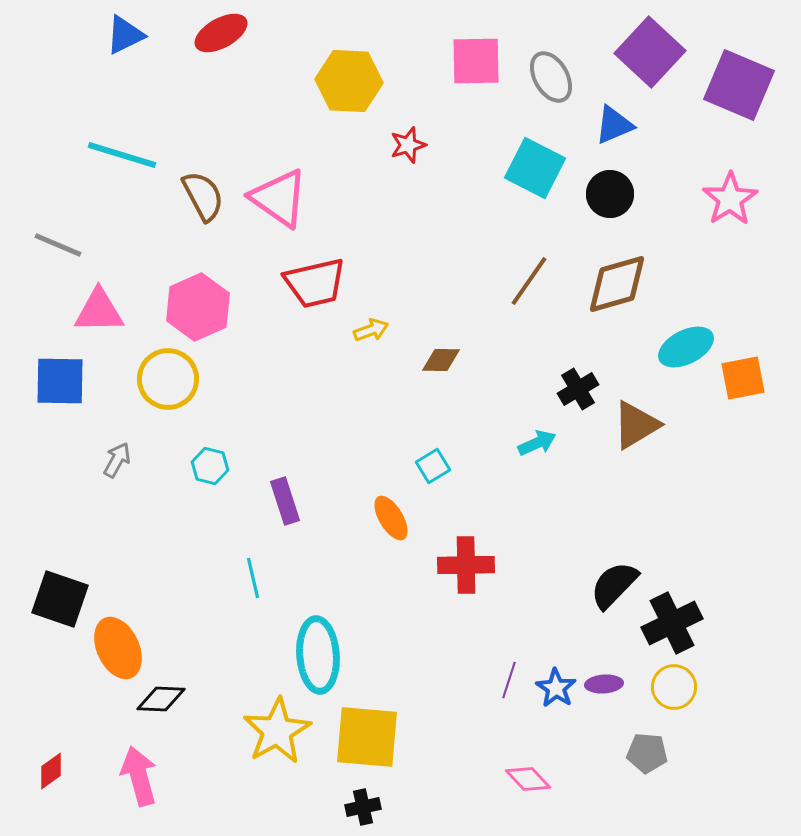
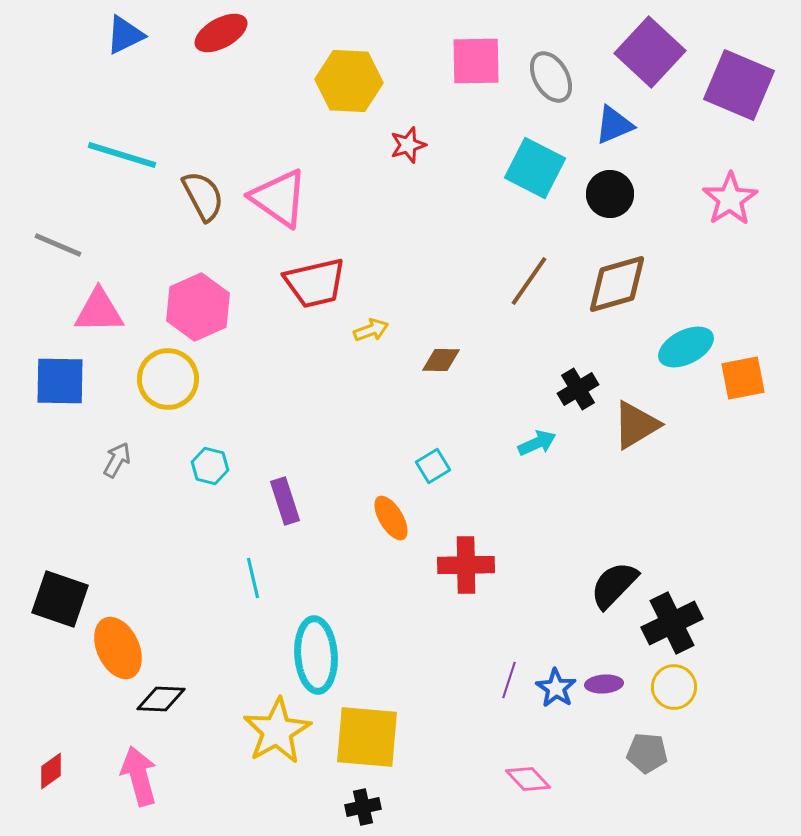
cyan ellipse at (318, 655): moved 2 px left
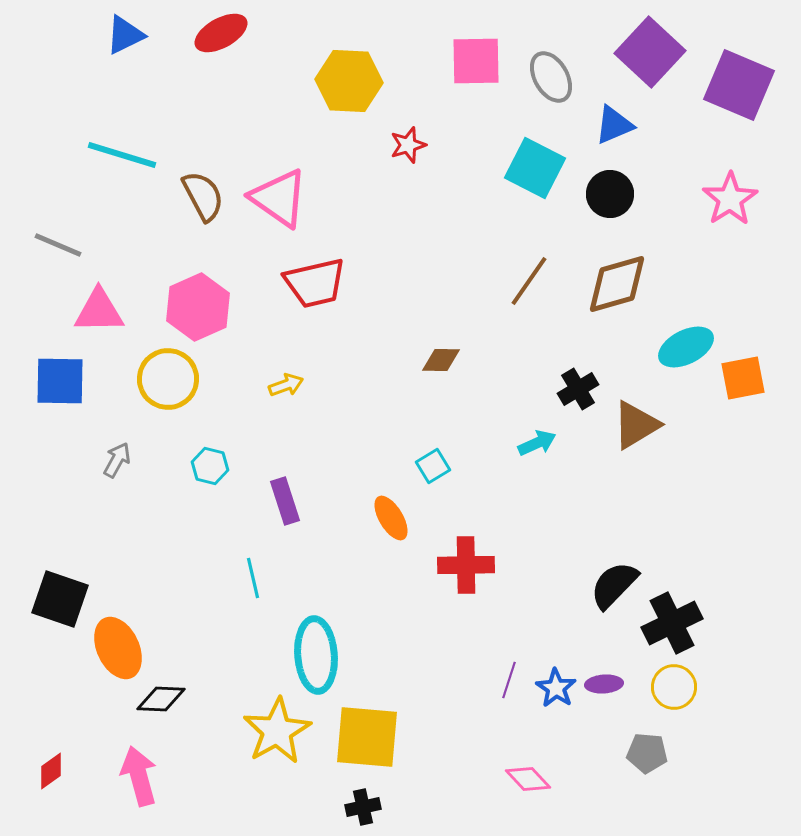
yellow arrow at (371, 330): moved 85 px left, 55 px down
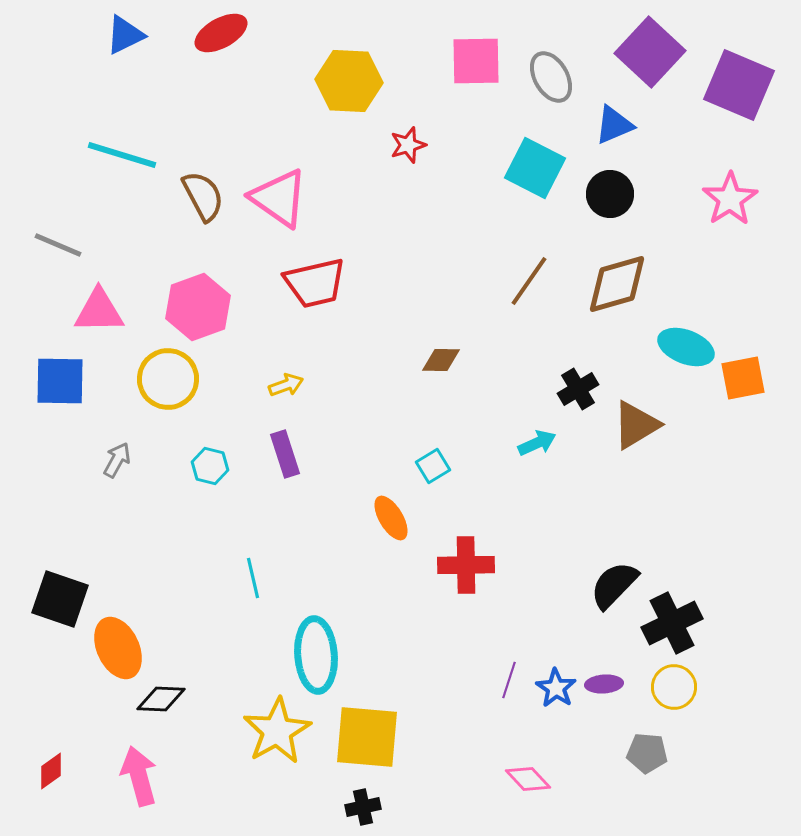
pink hexagon at (198, 307): rotated 4 degrees clockwise
cyan ellipse at (686, 347): rotated 48 degrees clockwise
purple rectangle at (285, 501): moved 47 px up
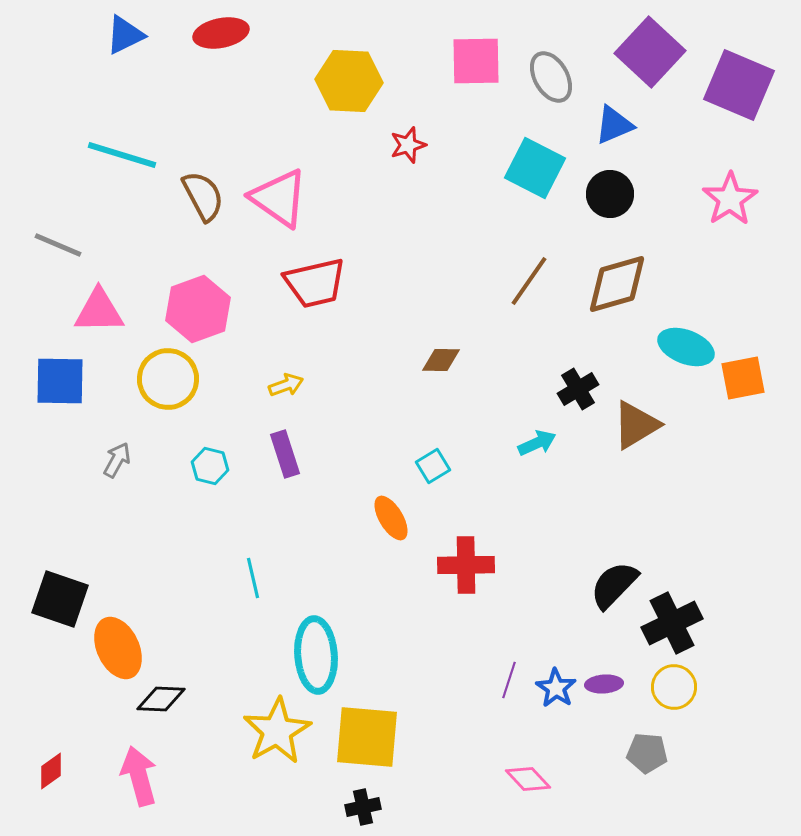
red ellipse at (221, 33): rotated 18 degrees clockwise
pink hexagon at (198, 307): moved 2 px down
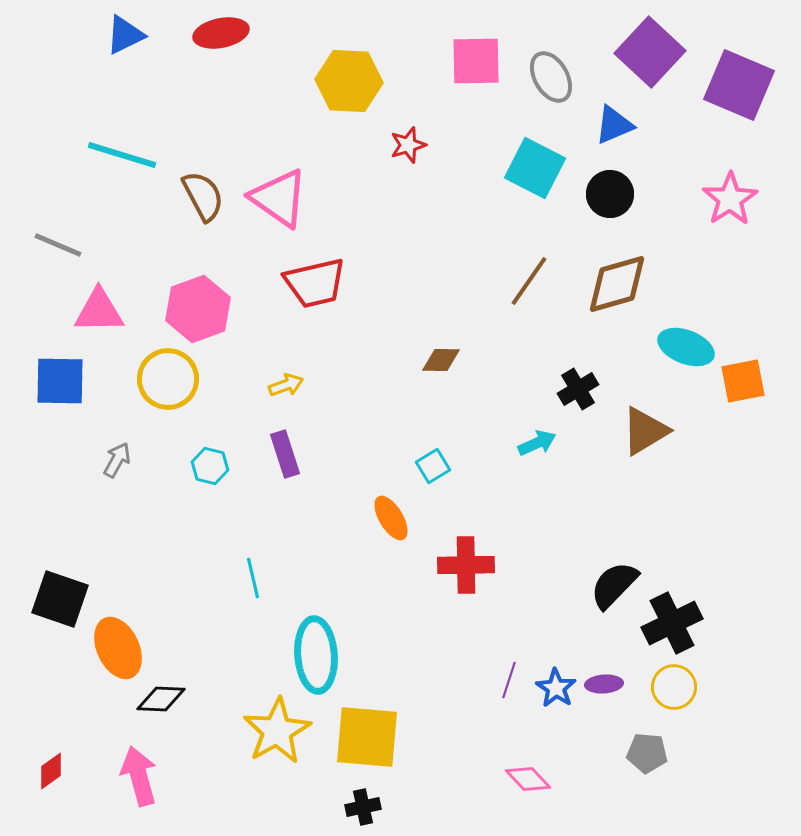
orange square at (743, 378): moved 3 px down
brown triangle at (636, 425): moved 9 px right, 6 px down
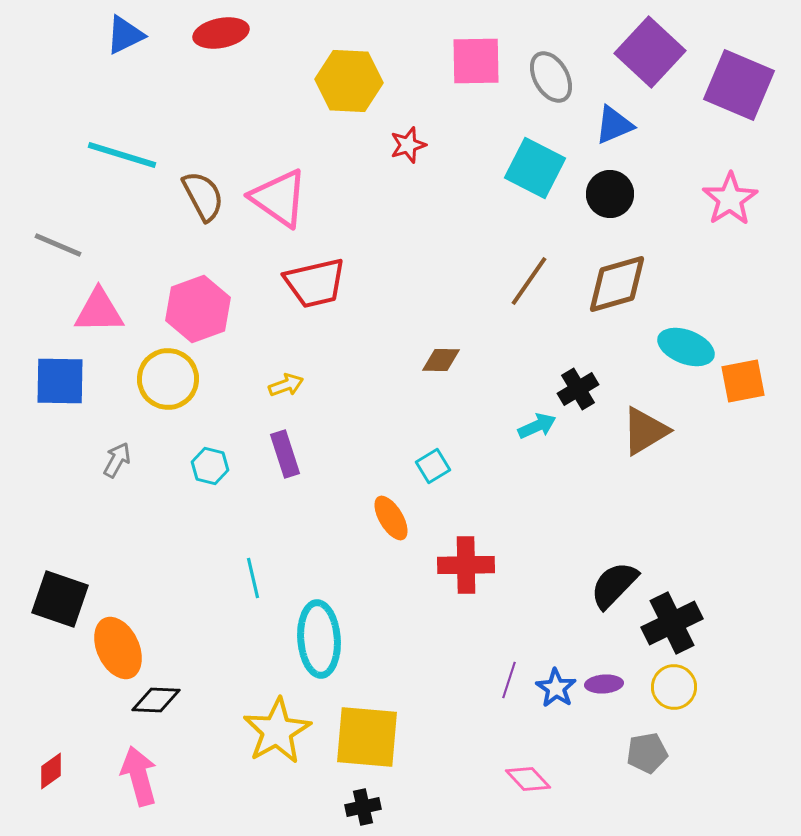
cyan arrow at (537, 443): moved 17 px up
cyan ellipse at (316, 655): moved 3 px right, 16 px up
black diamond at (161, 699): moved 5 px left, 1 px down
gray pentagon at (647, 753): rotated 15 degrees counterclockwise
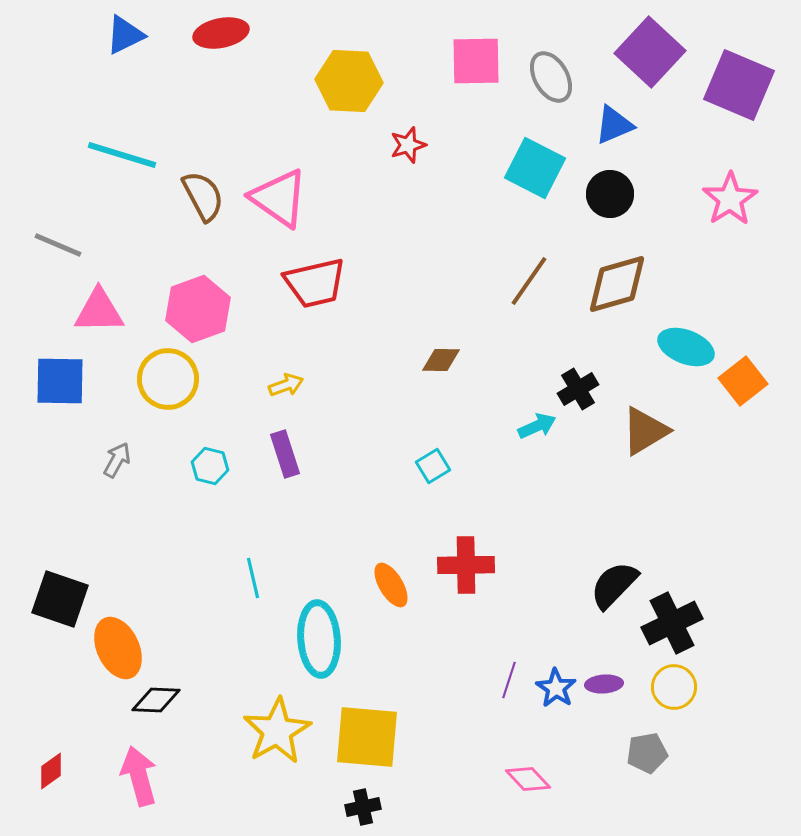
orange square at (743, 381): rotated 27 degrees counterclockwise
orange ellipse at (391, 518): moved 67 px down
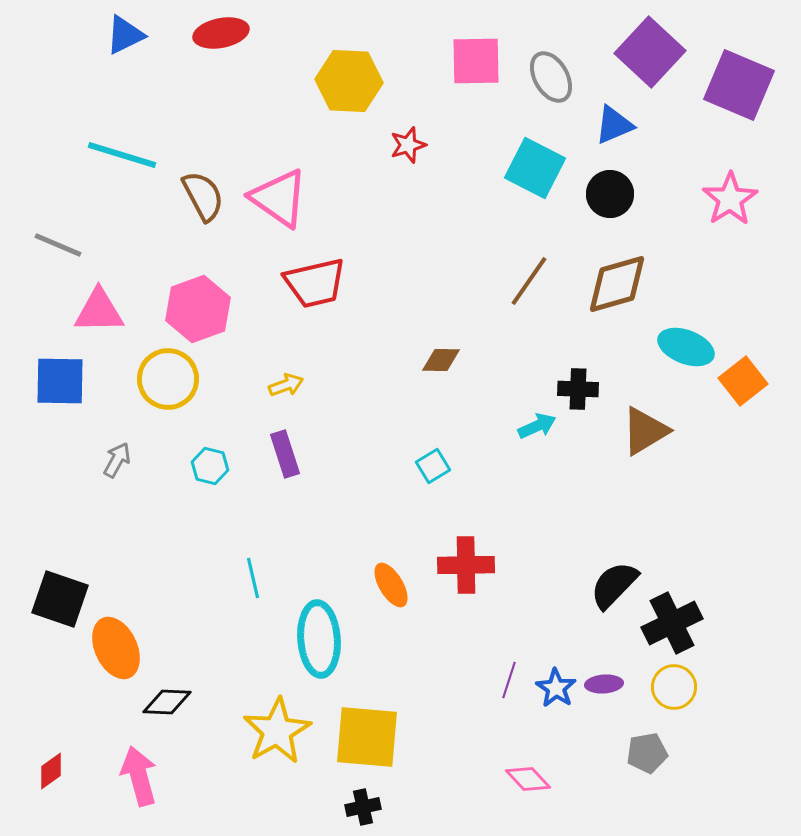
black cross at (578, 389): rotated 33 degrees clockwise
orange ellipse at (118, 648): moved 2 px left
black diamond at (156, 700): moved 11 px right, 2 px down
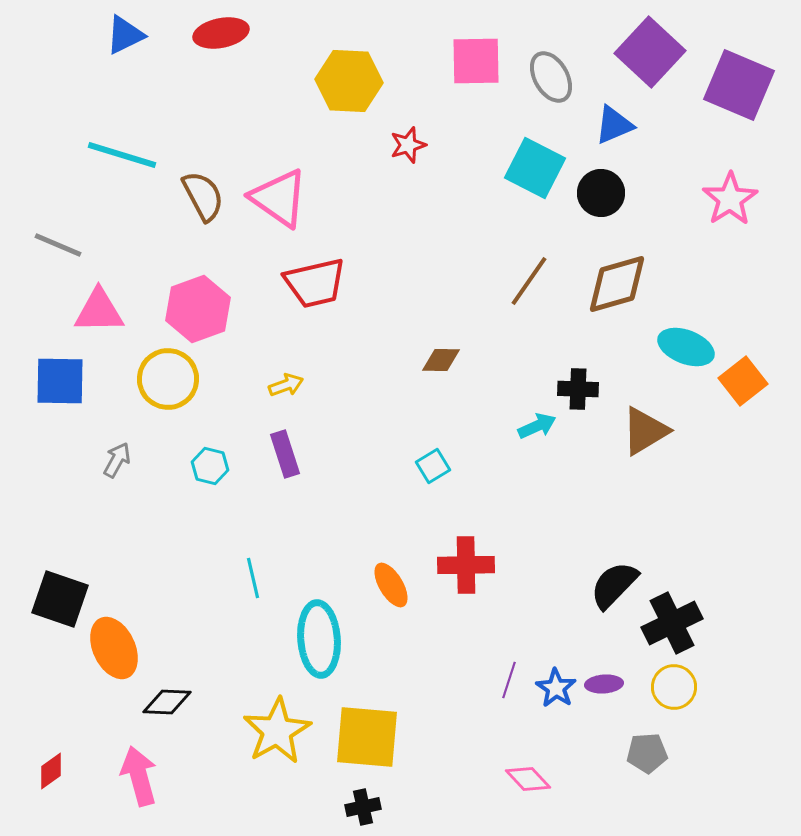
black circle at (610, 194): moved 9 px left, 1 px up
orange ellipse at (116, 648): moved 2 px left
gray pentagon at (647, 753): rotated 6 degrees clockwise
